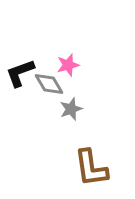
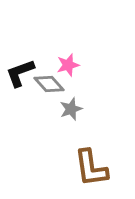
gray diamond: rotated 12 degrees counterclockwise
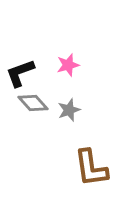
gray diamond: moved 16 px left, 19 px down
gray star: moved 2 px left, 1 px down
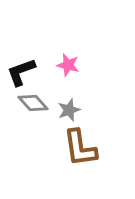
pink star: rotated 30 degrees clockwise
black L-shape: moved 1 px right, 1 px up
brown L-shape: moved 11 px left, 20 px up
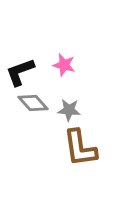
pink star: moved 4 px left
black L-shape: moved 1 px left
gray star: rotated 25 degrees clockwise
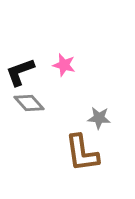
gray diamond: moved 4 px left
gray star: moved 30 px right, 8 px down
brown L-shape: moved 2 px right, 5 px down
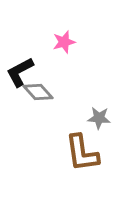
pink star: moved 23 px up; rotated 30 degrees counterclockwise
black L-shape: rotated 8 degrees counterclockwise
gray diamond: moved 9 px right, 11 px up
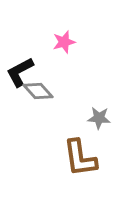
gray diamond: moved 1 px up
brown L-shape: moved 2 px left, 5 px down
